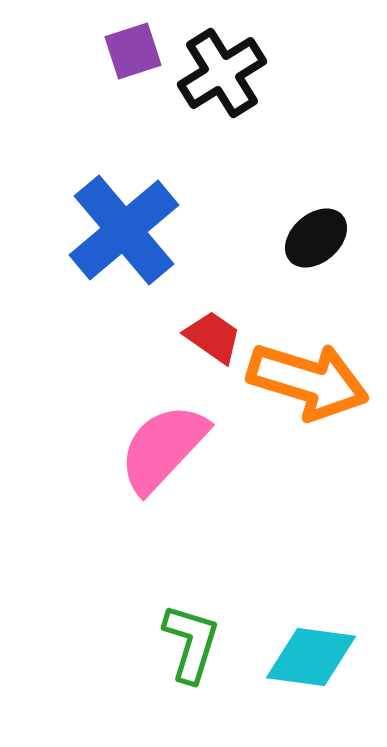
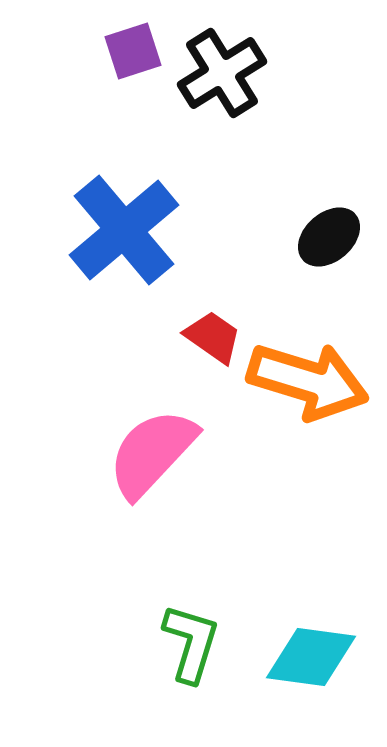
black ellipse: moved 13 px right, 1 px up
pink semicircle: moved 11 px left, 5 px down
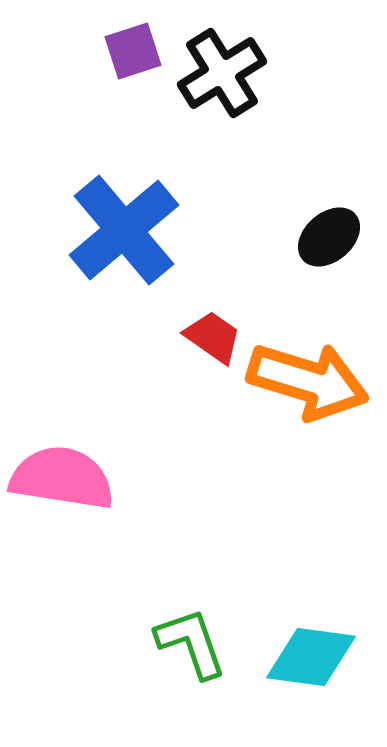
pink semicircle: moved 90 px left, 25 px down; rotated 56 degrees clockwise
green L-shape: rotated 36 degrees counterclockwise
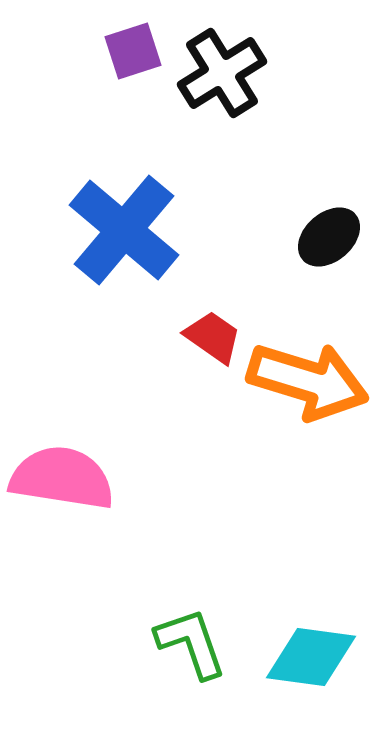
blue cross: rotated 10 degrees counterclockwise
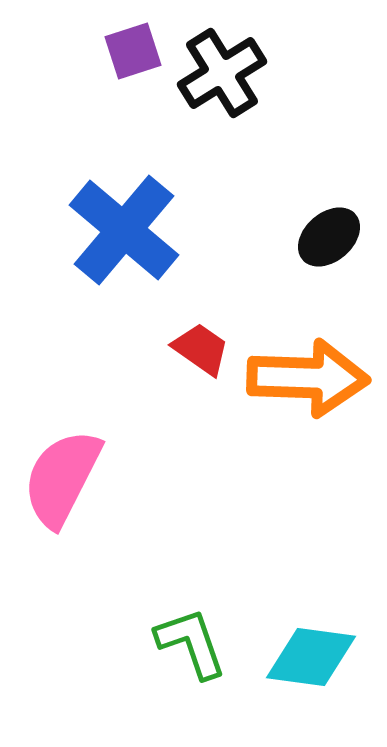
red trapezoid: moved 12 px left, 12 px down
orange arrow: moved 3 px up; rotated 15 degrees counterclockwise
pink semicircle: rotated 72 degrees counterclockwise
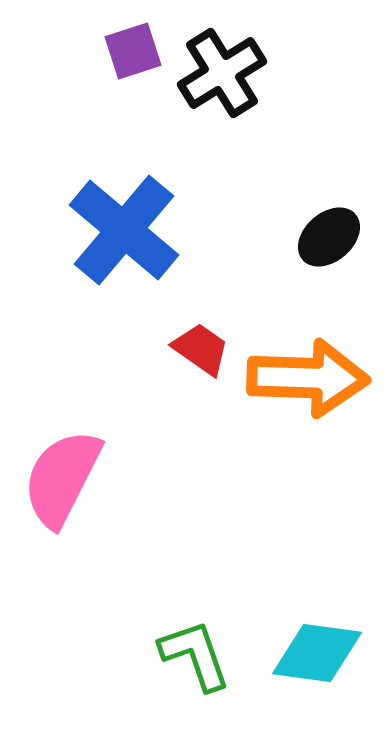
green L-shape: moved 4 px right, 12 px down
cyan diamond: moved 6 px right, 4 px up
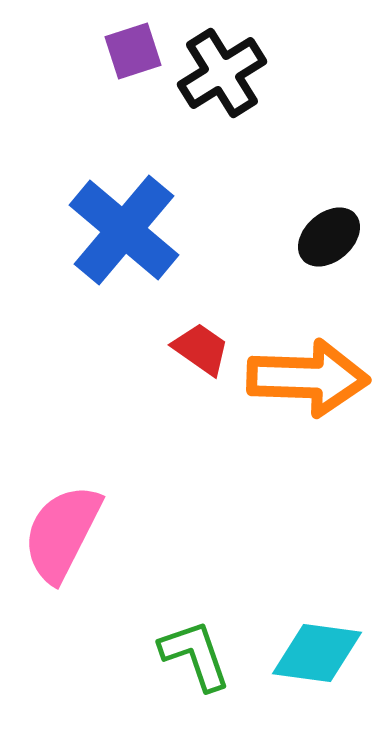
pink semicircle: moved 55 px down
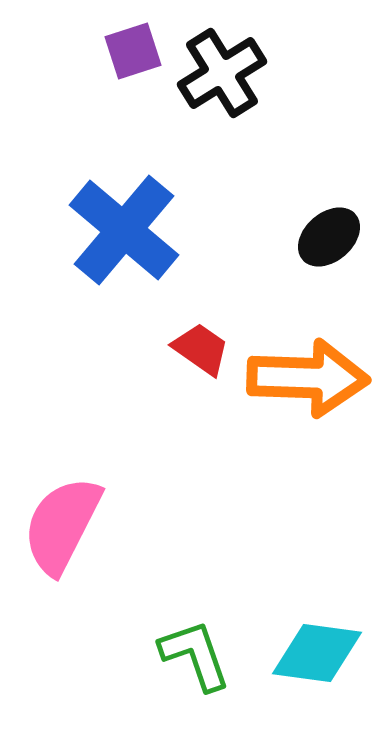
pink semicircle: moved 8 px up
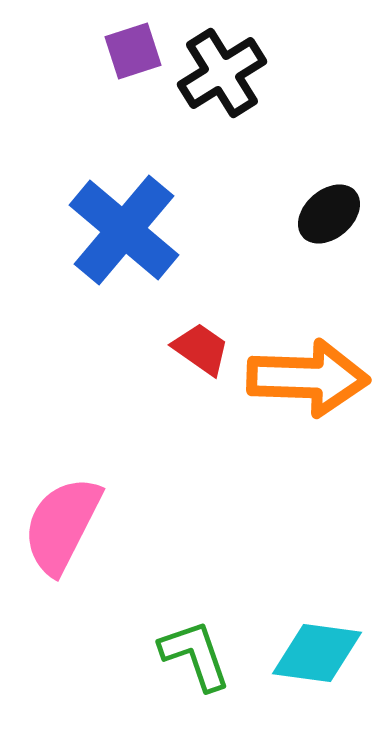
black ellipse: moved 23 px up
